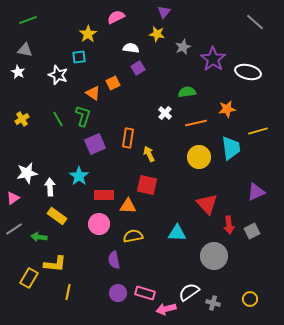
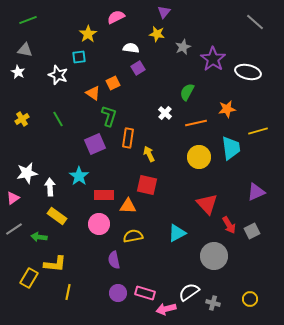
green semicircle at (187, 92): rotated 54 degrees counterclockwise
green L-shape at (83, 116): moved 26 px right
red arrow at (229, 225): rotated 24 degrees counterclockwise
cyan triangle at (177, 233): rotated 30 degrees counterclockwise
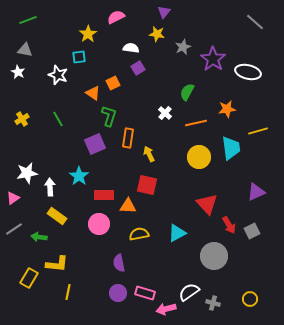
yellow semicircle at (133, 236): moved 6 px right, 2 px up
purple semicircle at (114, 260): moved 5 px right, 3 px down
yellow L-shape at (55, 264): moved 2 px right
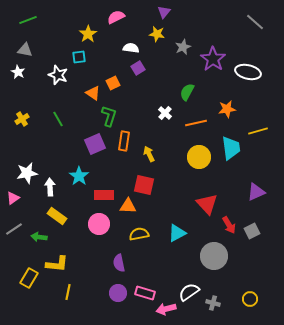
orange rectangle at (128, 138): moved 4 px left, 3 px down
red square at (147, 185): moved 3 px left
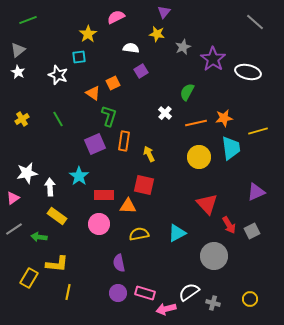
gray triangle at (25, 50): moved 7 px left; rotated 49 degrees counterclockwise
purple square at (138, 68): moved 3 px right, 3 px down
orange star at (227, 109): moved 3 px left, 9 px down
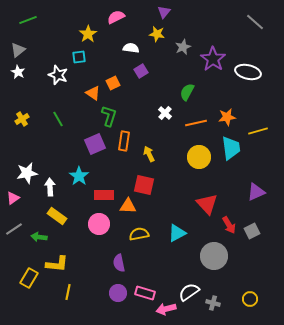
orange star at (224, 118): moved 3 px right, 1 px up
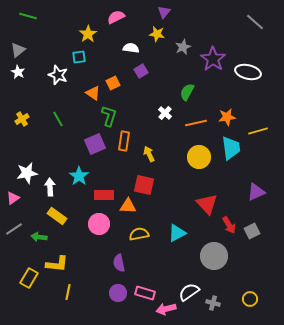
green line at (28, 20): moved 4 px up; rotated 36 degrees clockwise
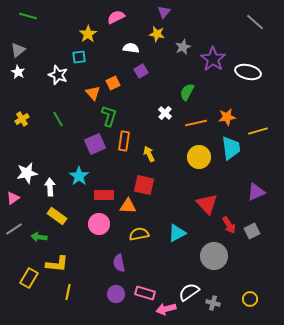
orange triangle at (93, 93): rotated 14 degrees clockwise
purple circle at (118, 293): moved 2 px left, 1 px down
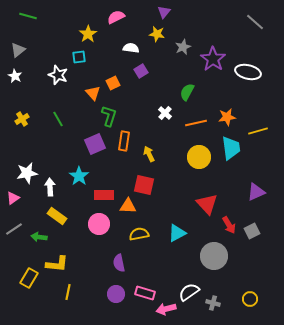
white star at (18, 72): moved 3 px left, 4 px down
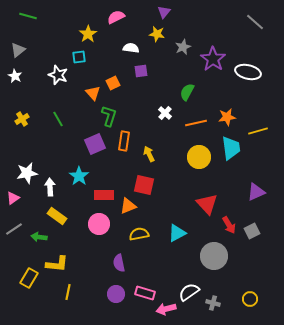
purple square at (141, 71): rotated 24 degrees clockwise
orange triangle at (128, 206): rotated 24 degrees counterclockwise
